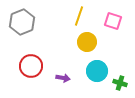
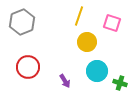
pink square: moved 1 px left, 2 px down
red circle: moved 3 px left, 1 px down
purple arrow: moved 2 px right, 3 px down; rotated 48 degrees clockwise
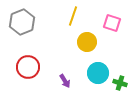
yellow line: moved 6 px left
cyan circle: moved 1 px right, 2 px down
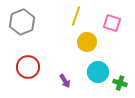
yellow line: moved 3 px right
cyan circle: moved 1 px up
